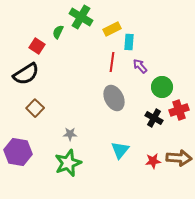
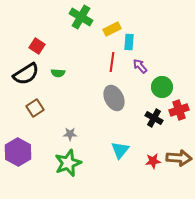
green semicircle: moved 41 px down; rotated 112 degrees counterclockwise
brown square: rotated 12 degrees clockwise
purple hexagon: rotated 20 degrees clockwise
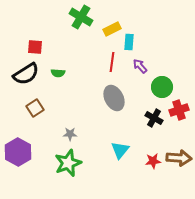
red square: moved 2 px left, 1 px down; rotated 28 degrees counterclockwise
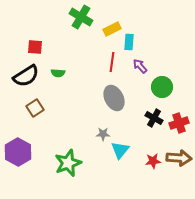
black semicircle: moved 2 px down
red cross: moved 13 px down
gray star: moved 33 px right
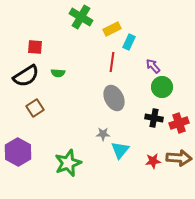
cyan rectangle: rotated 21 degrees clockwise
purple arrow: moved 13 px right
black cross: rotated 18 degrees counterclockwise
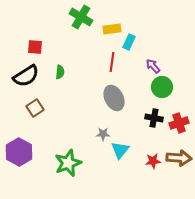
yellow rectangle: rotated 18 degrees clockwise
green semicircle: moved 2 px right, 1 px up; rotated 88 degrees counterclockwise
purple hexagon: moved 1 px right
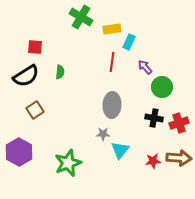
purple arrow: moved 8 px left, 1 px down
gray ellipse: moved 2 px left, 7 px down; rotated 30 degrees clockwise
brown square: moved 2 px down
